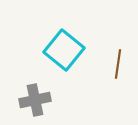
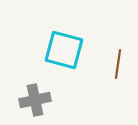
cyan square: rotated 24 degrees counterclockwise
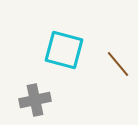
brown line: rotated 48 degrees counterclockwise
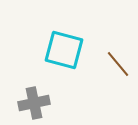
gray cross: moved 1 px left, 3 px down
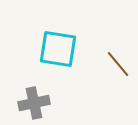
cyan square: moved 6 px left, 1 px up; rotated 6 degrees counterclockwise
